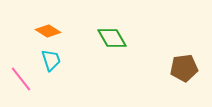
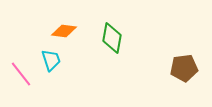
orange diamond: moved 16 px right; rotated 25 degrees counterclockwise
green diamond: rotated 40 degrees clockwise
pink line: moved 5 px up
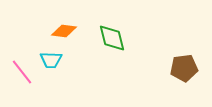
green diamond: rotated 24 degrees counterclockwise
cyan trapezoid: rotated 110 degrees clockwise
pink line: moved 1 px right, 2 px up
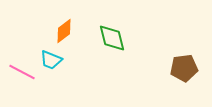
orange diamond: rotated 45 degrees counterclockwise
cyan trapezoid: rotated 20 degrees clockwise
pink line: rotated 24 degrees counterclockwise
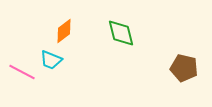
green diamond: moved 9 px right, 5 px up
brown pentagon: rotated 20 degrees clockwise
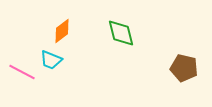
orange diamond: moved 2 px left
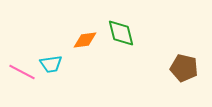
orange diamond: moved 23 px right, 9 px down; rotated 30 degrees clockwise
cyan trapezoid: moved 4 px down; rotated 30 degrees counterclockwise
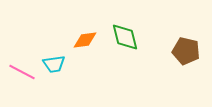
green diamond: moved 4 px right, 4 px down
cyan trapezoid: moved 3 px right
brown pentagon: moved 2 px right, 17 px up
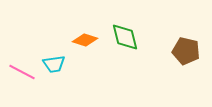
orange diamond: rotated 25 degrees clockwise
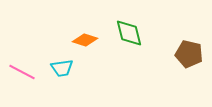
green diamond: moved 4 px right, 4 px up
brown pentagon: moved 3 px right, 3 px down
cyan trapezoid: moved 8 px right, 4 px down
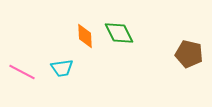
green diamond: moved 10 px left; rotated 12 degrees counterclockwise
orange diamond: moved 4 px up; rotated 70 degrees clockwise
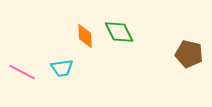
green diamond: moved 1 px up
